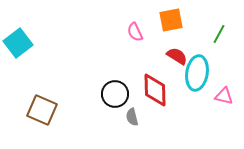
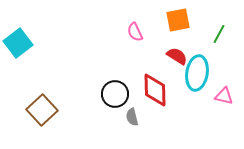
orange square: moved 7 px right
brown square: rotated 24 degrees clockwise
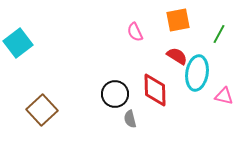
gray semicircle: moved 2 px left, 2 px down
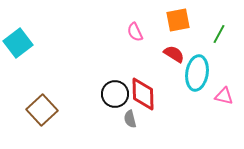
red semicircle: moved 3 px left, 2 px up
red diamond: moved 12 px left, 4 px down
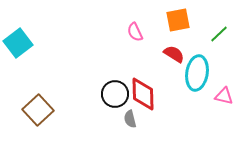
green line: rotated 18 degrees clockwise
brown square: moved 4 px left
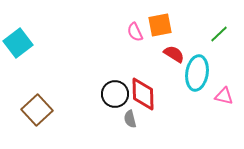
orange square: moved 18 px left, 5 px down
brown square: moved 1 px left
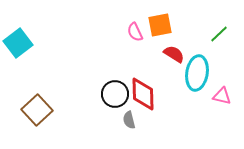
pink triangle: moved 2 px left
gray semicircle: moved 1 px left, 1 px down
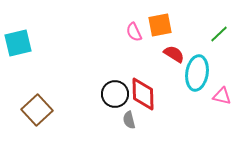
pink semicircle: moved 1 px left
cyan square: rotated 24 degrees clockwise
